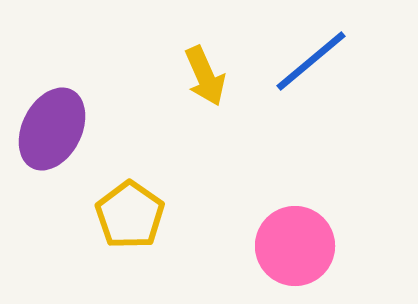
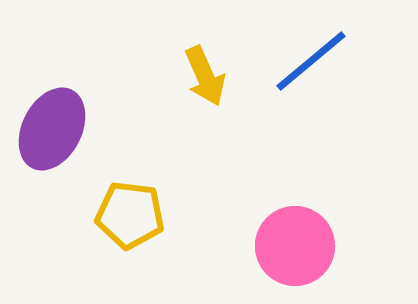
yellow pentagon: rotated 28 degrees counterclockwise
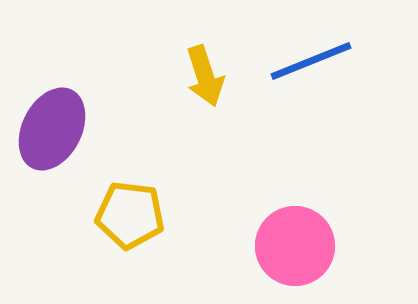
blue line: rotated 18 degrees clockwise
yellow arrow: rotated 6 degrees clockwise
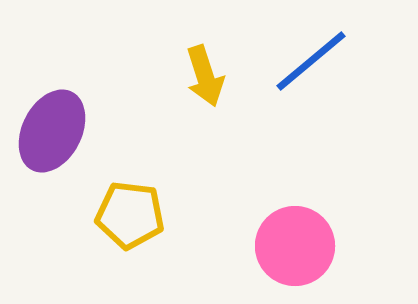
blue line: rotated 18 degrees counterclockwise
purple ellipse: moved 2 px down
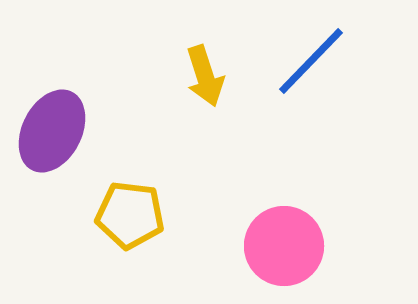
blue line: rotated 6 degrees counterclockwise
pink circle: moved 11 px left
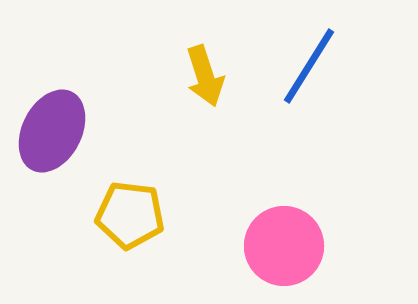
blue line: moved 2 px left, 5 px down; rotated 12 degrees counterclockwise
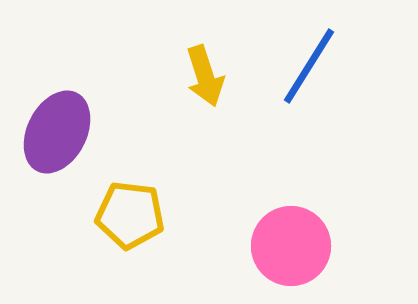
purple ellipse: moved 5 px right, 1 px down
pink circle: moved 7 px right
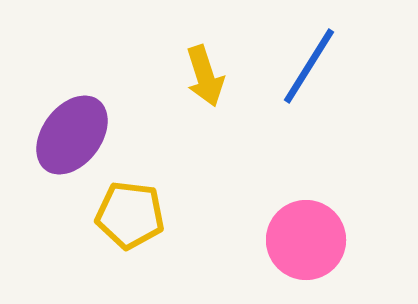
purple ellipse: moved 15 px right, 3 px down; rotated 10 degrees clockwise
pink circle: moved 15 px right, 6 px up
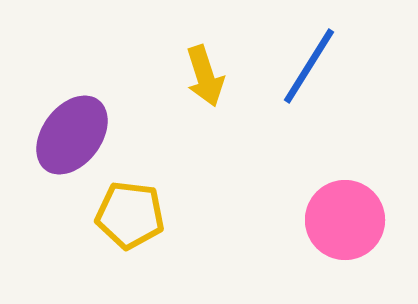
pink circle: moved 39 px right, 20 px up
